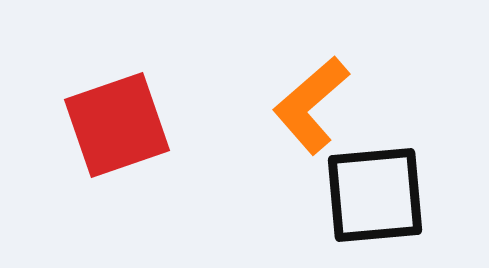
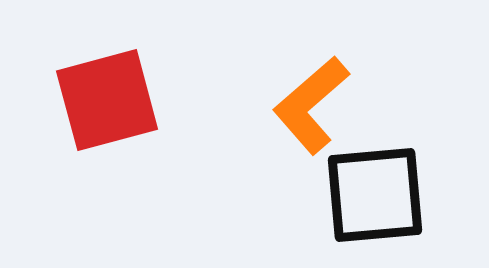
red square: moved 10 px left, 25 px up; rotated 4 degrees clockwise
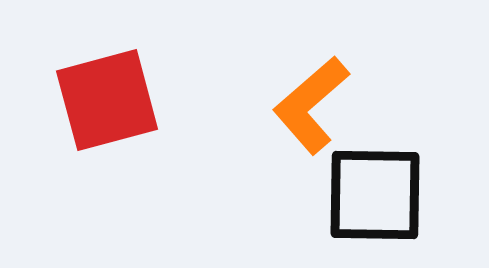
black square: rotated 6 degrees clockwise
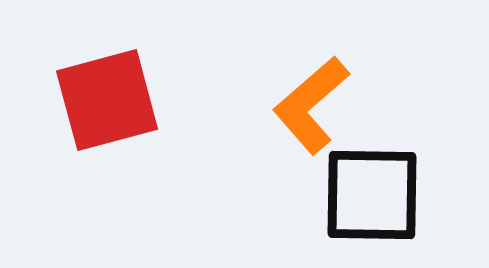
black square: moved 3 px left
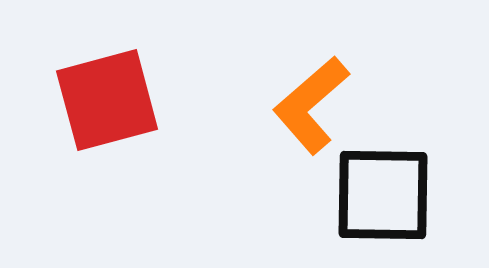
black square: moved 11 px right
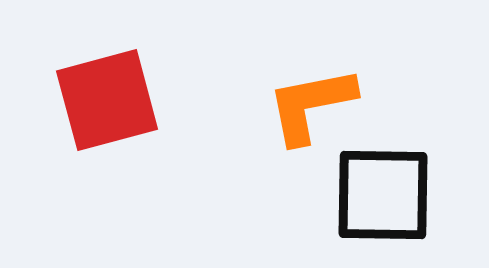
orange L-shape: rotated 30 degrees clockwise
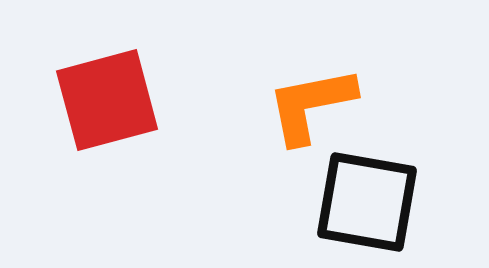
black square: moved 16 px left, 7 px down; rotated 9 degrees clockwise
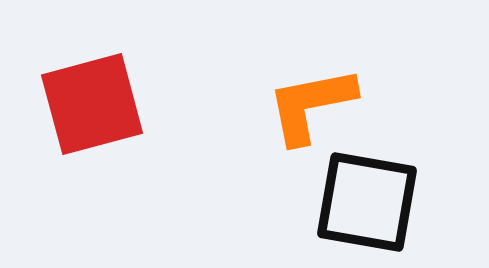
red square: moved 15 px left, 4 px down
